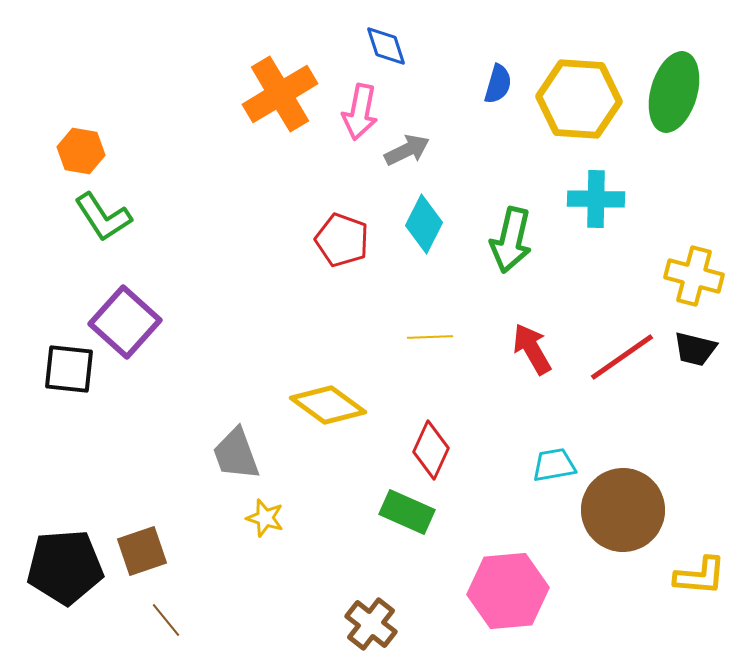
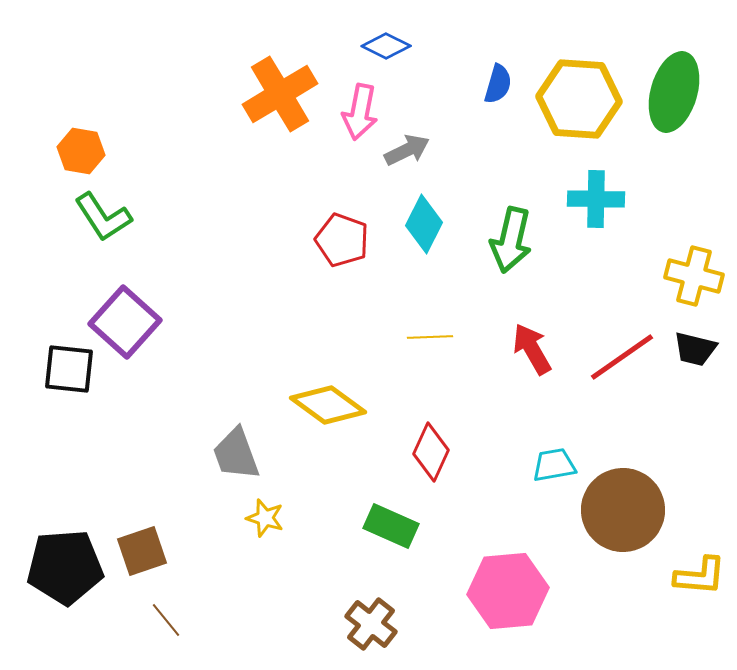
blue diamond: rotated 45 degrees counterclockwise
red diamond: moved 2 px down
green rectangle: moved 16 px left, 14 px down
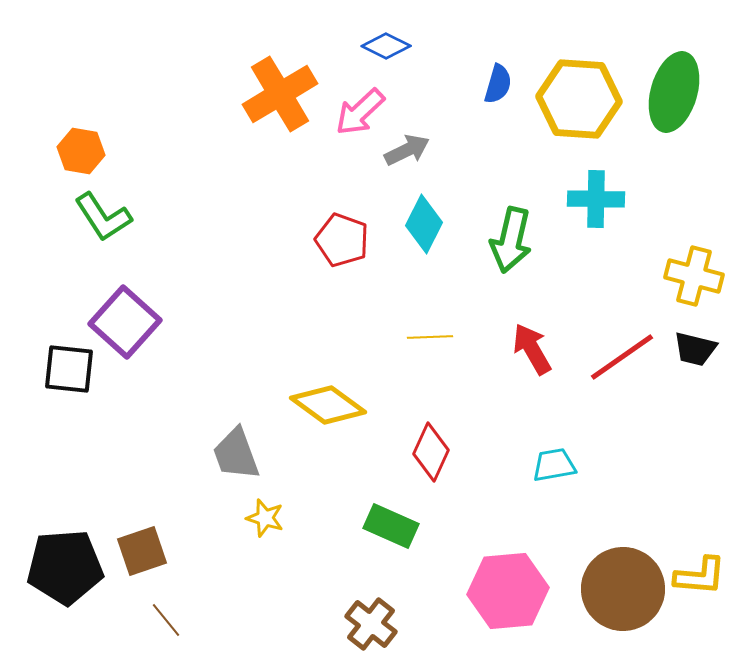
pink arrow: rotated 36 degrees clockwise
brown circle: moved 79 px down
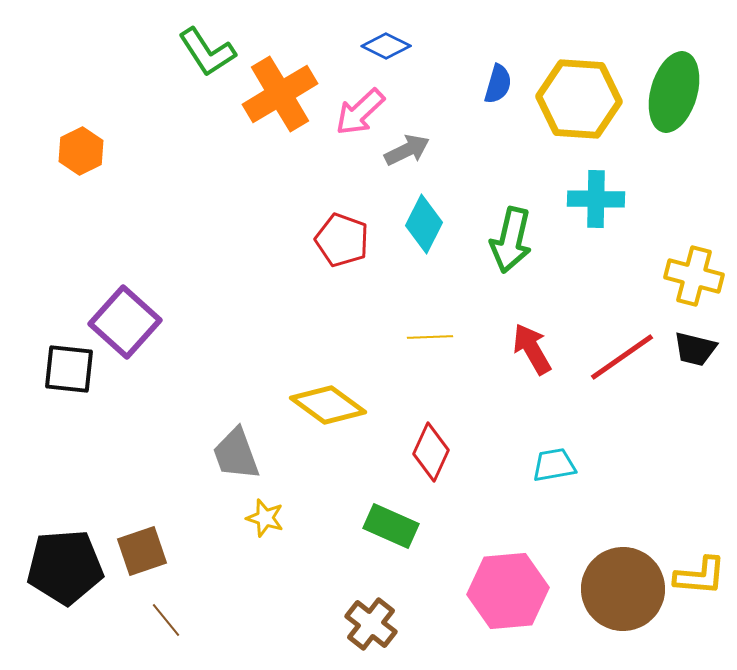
orange hexagon: rotated 24 degrees clockwise
green L-shape: moved 104 px right, 165 px up
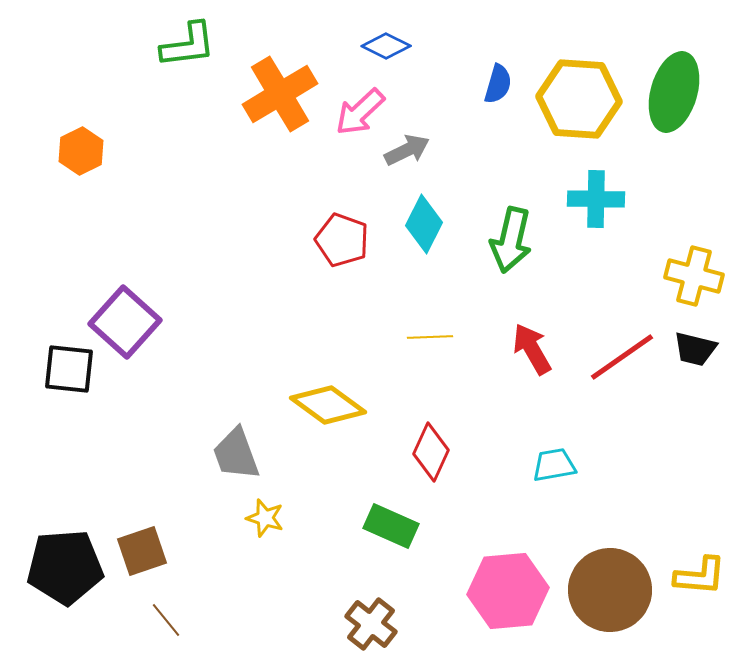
green L-shape: moved 19 px left, 7 px up; rotated 64 degrees counterclockwise
brown circle: moved 13 px left, 1 px down
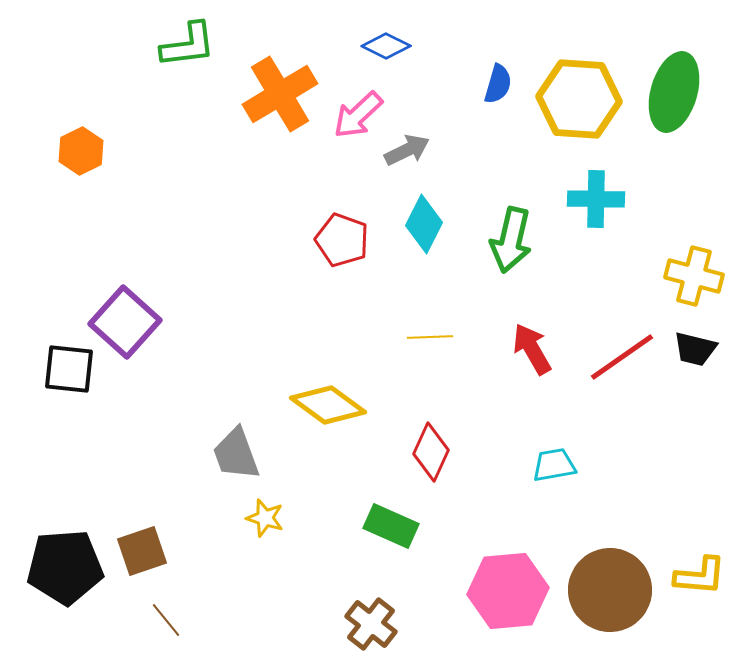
pink arrow: moved 2 px left, 3 px down
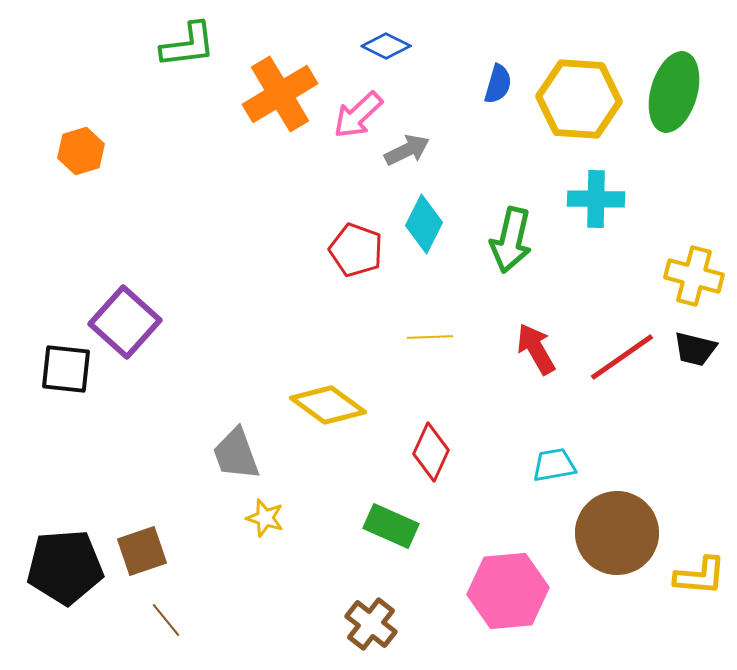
orange hexagon: rotated 9 degrees clockwise
red pentagon: moved 14 px right, 10 px down
red arrow: moved 4 px right
black square: moved 3 px left
brown circle: moved 7 px right, 57 px up
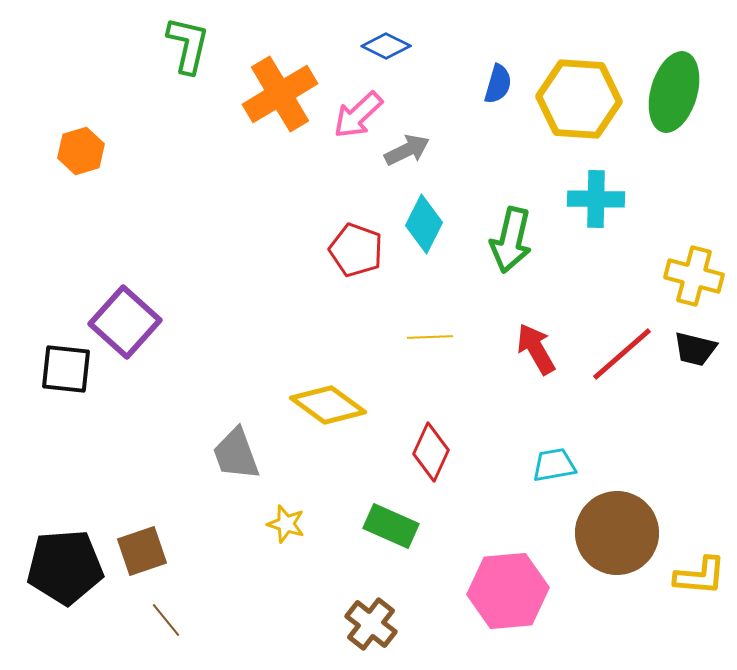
green L-shape: rotated 70 degrees counterclockwise
red line: moved 3 px up; rotated 6 degrees counterclockwise
yellow star: moved 21 px right, 6 px down
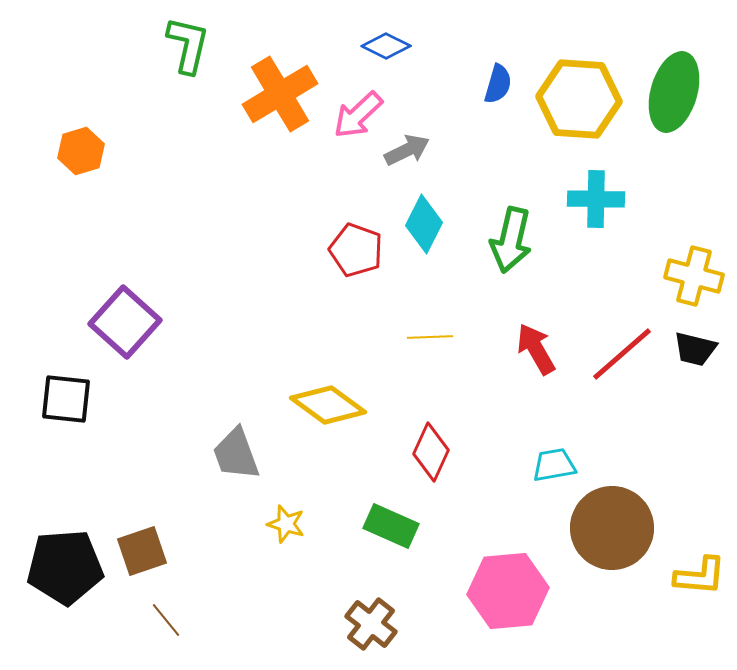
black square: moved 30 px down
brown circle: moved 5 px left, 5 px up
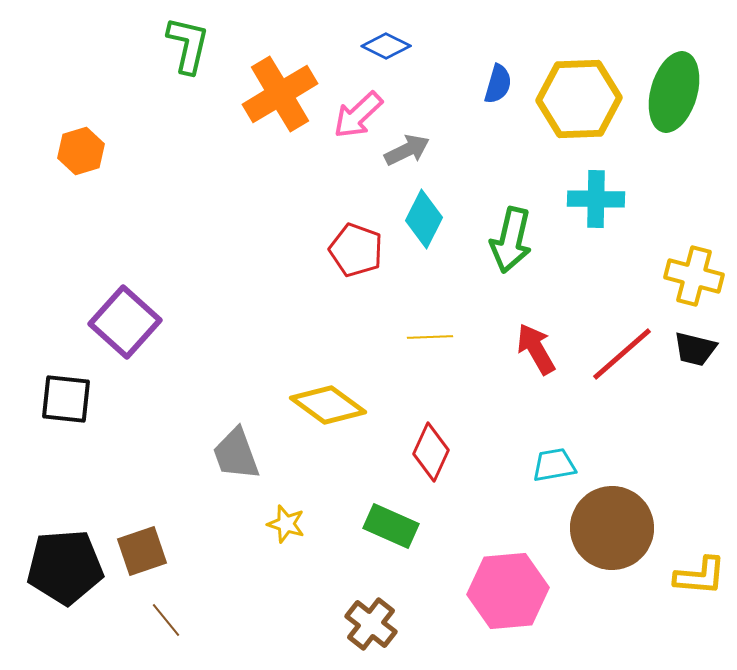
yellow hexagon: rotated 6 degrees counterclockwise
cyan diamond: moved 5 px up
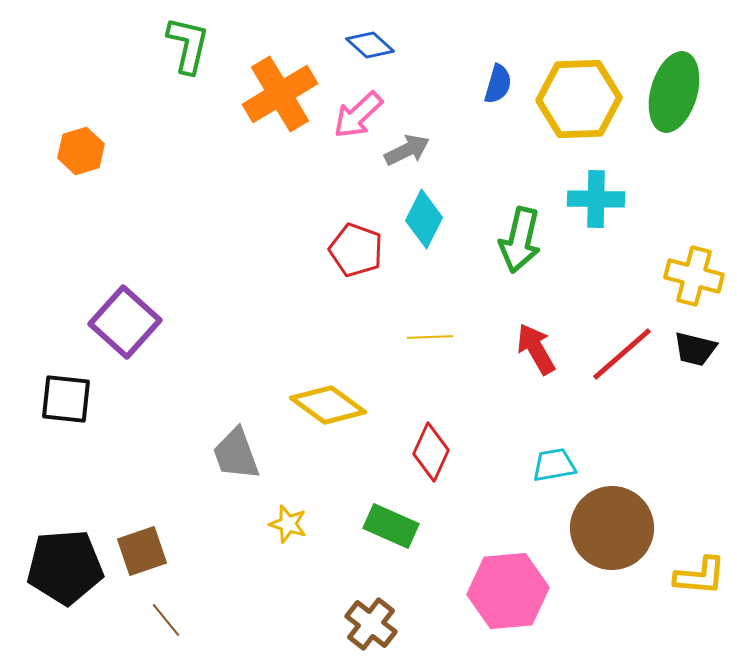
blue diamond: moved 16 px left, 1 px up; rotated 15 degrees clockwise
green arrow: moved 9 px right
yellow star: moved 2 px right
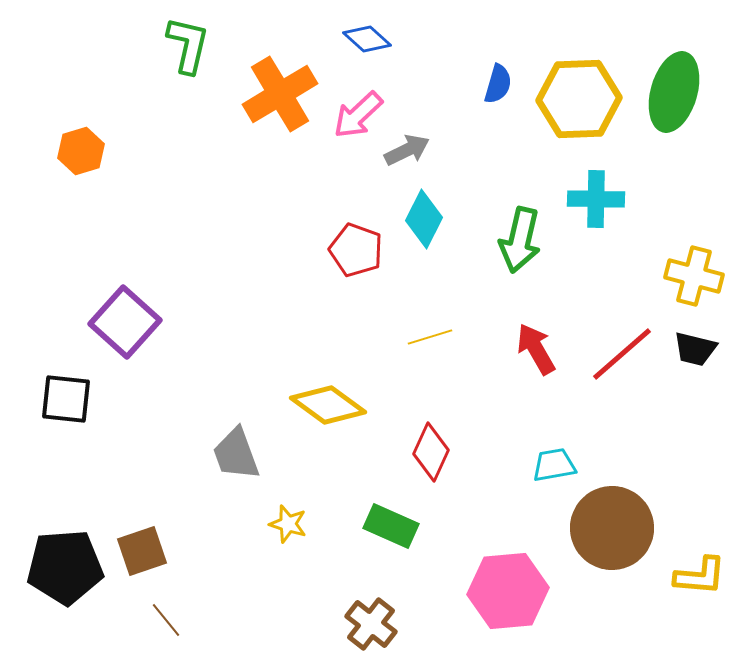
blue diamond: moved 3 px left, 6 px up
yellow line: rotated 15 degrees counterclockwise
